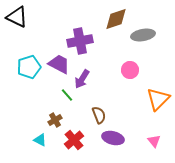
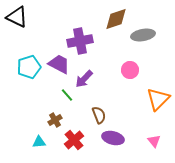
purple arrow: moved 2 px right; rotated 12 degrees clockwise
cyan triangle: moved 1 px left, 2 px down; rotated 32 degrees counterclockwise
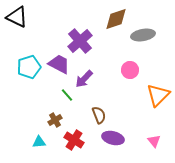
purple cross: rotated 30 degrees counterclockwise
orange triangle: moved 4 px up
red cross: rotated 18 degrees counterclockwise
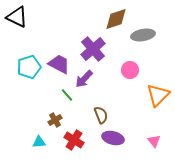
purple cross: moved 13 px right, 8 px down
brown semicircle: moved 2 px right
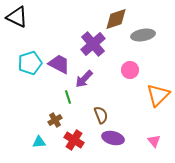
purple cross: moved 5 px up
cyan pentagon: moved 1 px right, 4 px up
green line: moved 1 px right, 2 px down; rotated 24 degrees clockwise
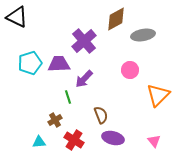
brown diamond: rotated 10 degrees counterclockwise
purple cross: moved 9 px left, 3 px up
purple trapezoid: rotated 30 degrees counterclockwise
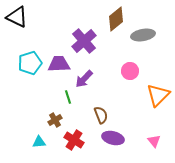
brown diamond: rotated 10 degrees counterclockwise
pink circle: moved 1 px down
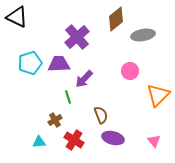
purple cross: moved 7 px left, 4 px up
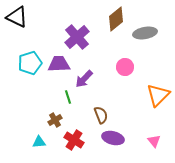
gray ellipse: moved 2 px right, 2 px up
pink circle: moved 5 px left, 4 px up
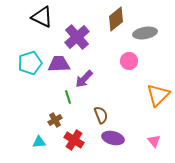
black triangle: moved 25 px right
pink circle: moved 4 px right, 6 px up
